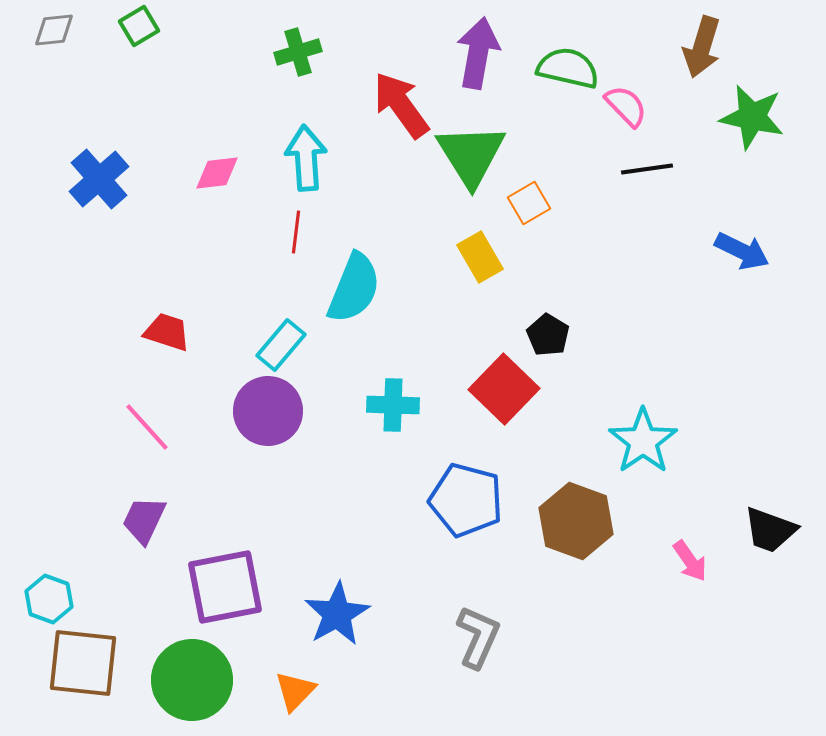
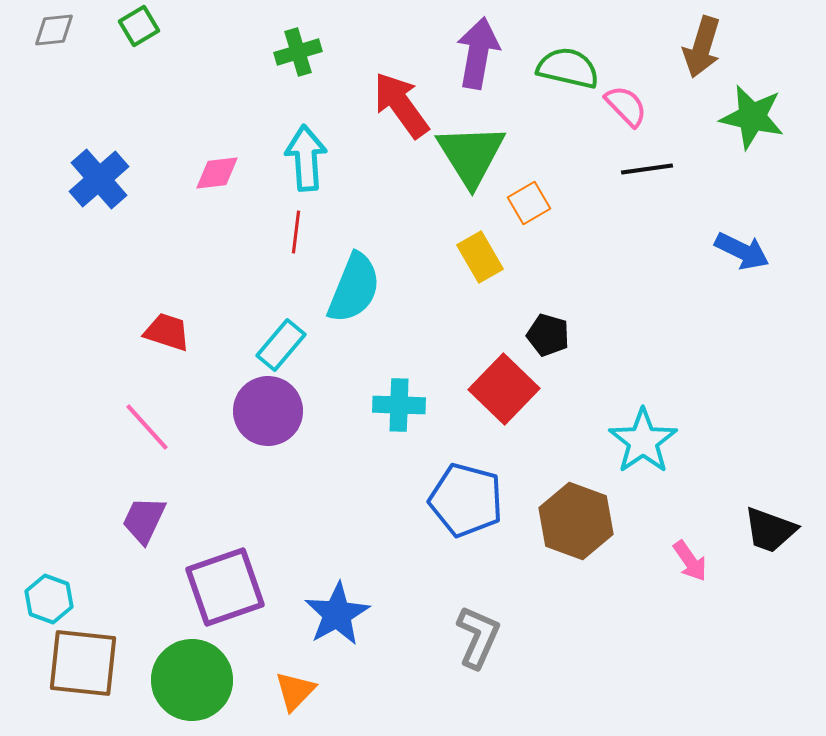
black pentagon: rotated 15 degrees counterclockwise
cyan cross: moved 6 px right
purple square: rotated 8 degrees counterclockwise
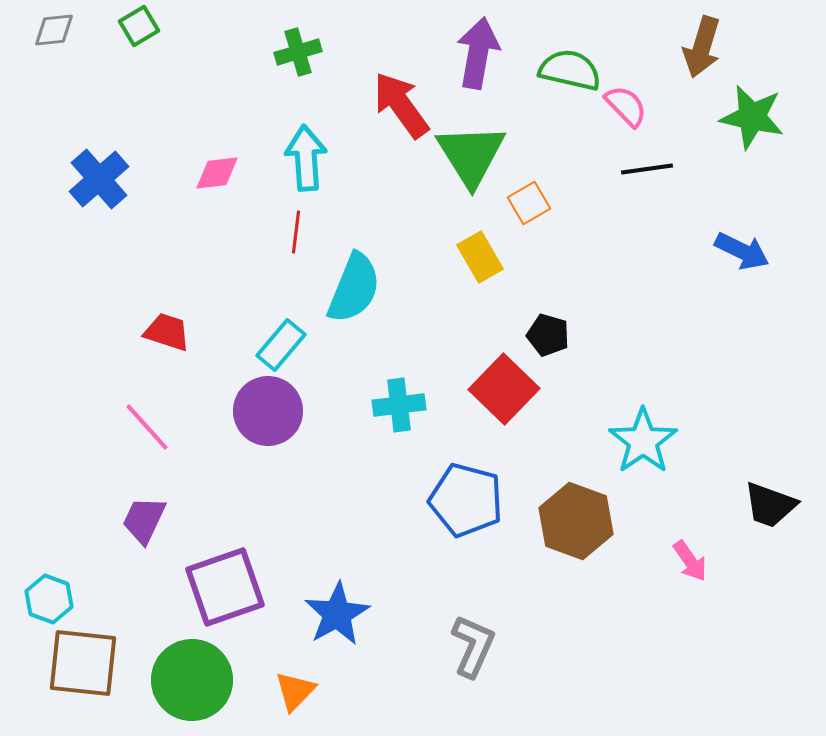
green semicircle: moved 2 px right, 2 px down
cyan cross: rotated 9 degrees counterclockwise
black trapezoid: moved 25 px up
gray L-shape: moved 5 px left, 9 px down
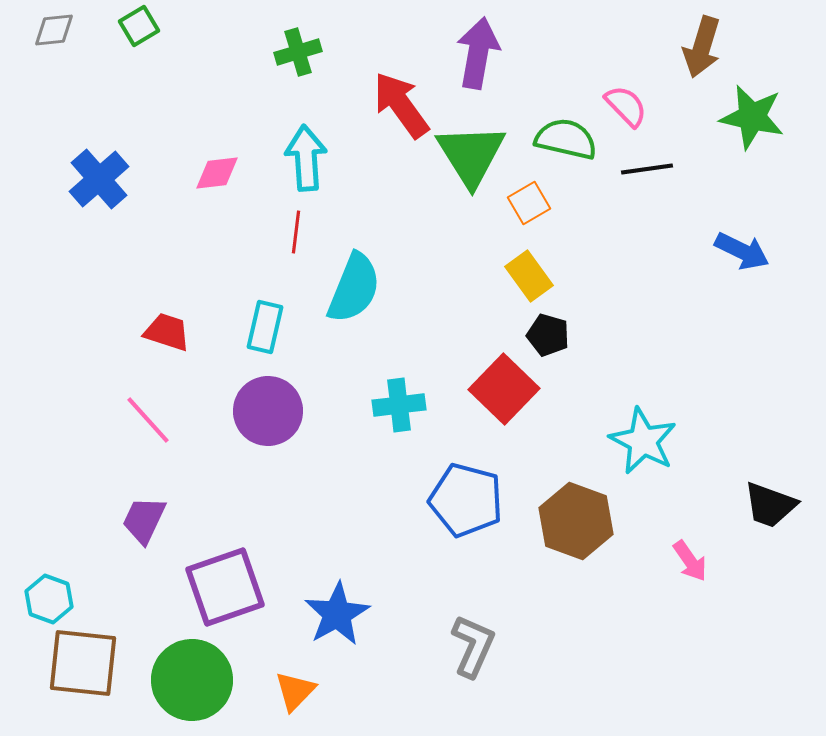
green semicircle: moved 4 px left, 69 px down
yellow rectangle: moved 49 px right, 19 px down; rotated 6 degrees counterclockwise
cyan rectangle: moved 16 px left, 18 px up; rotated 27 degrees counterclockwise
pink line: moved 1 px right, 7 px up
cyan star: rotated 10 degrees counterclockwise
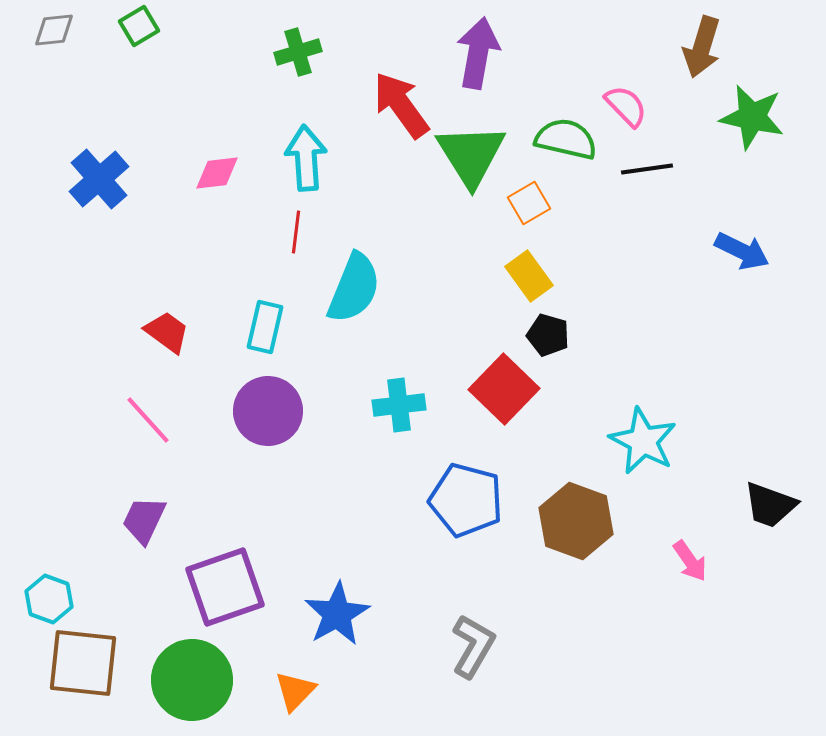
red trapezoid: rotated 18 degrees clockwise
gray L-shape: rotated 6 degrees clockwise
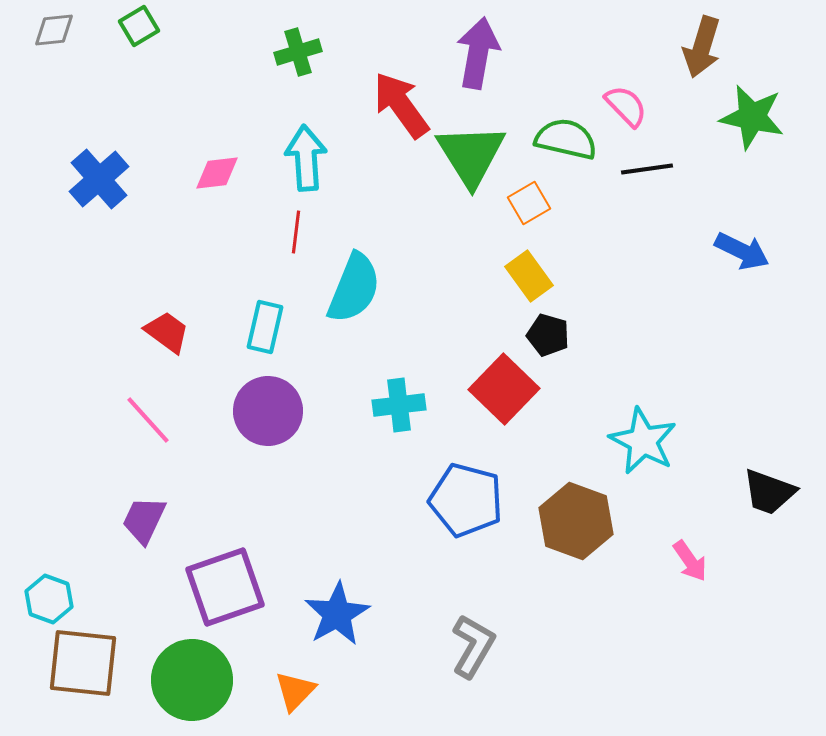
black trapezoid: moved 1 px left, 13 px up
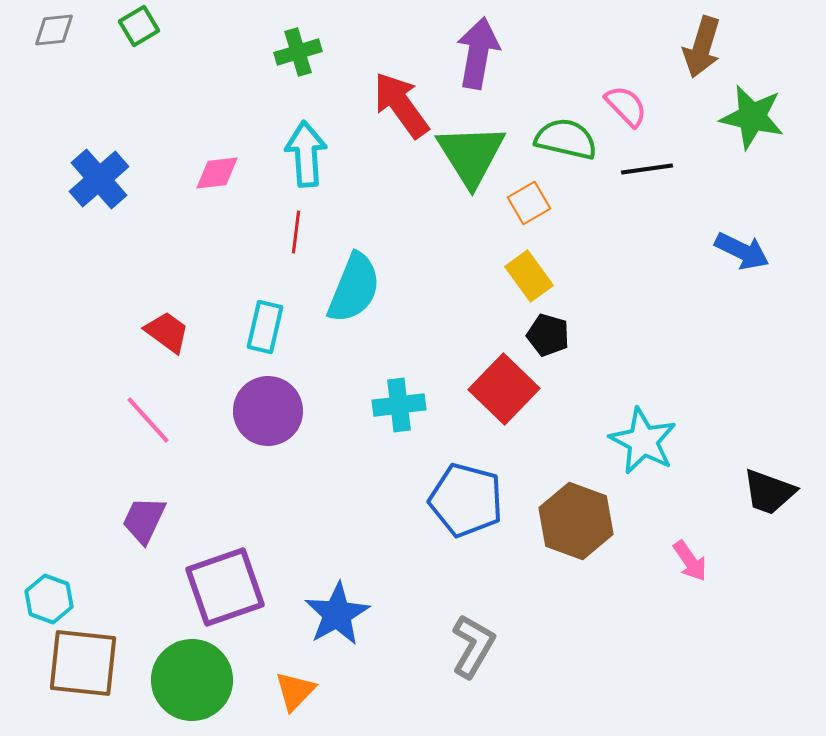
cyan arrow: moved 4 px up
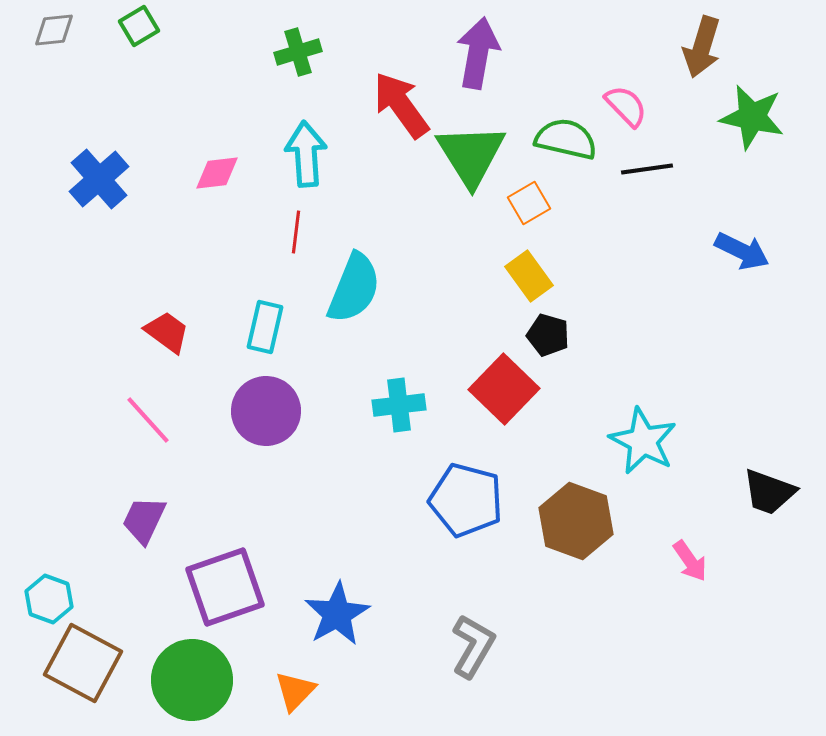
purple circle: moved 2 px left
brown square: rotated 22 degrees clockwise
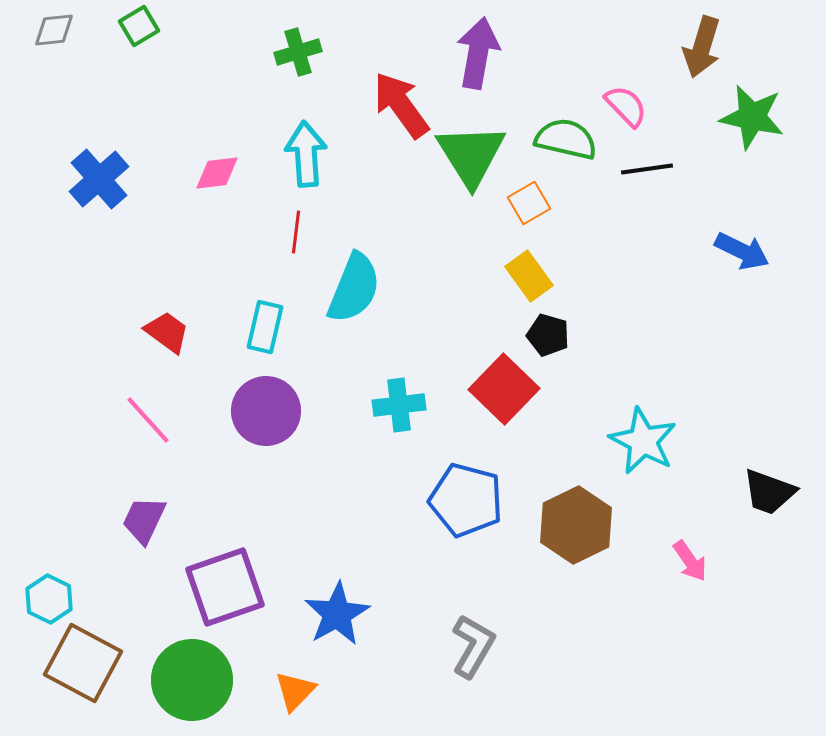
brown hexagon: moved 4 px down; rotated 14 degrees clockwise
cyan hexagon: rotated 6 degrees clockwise
